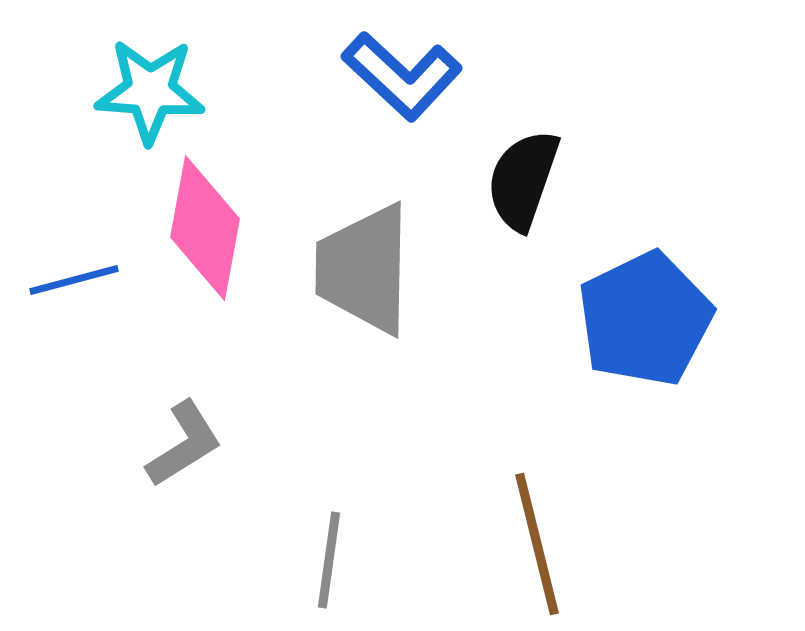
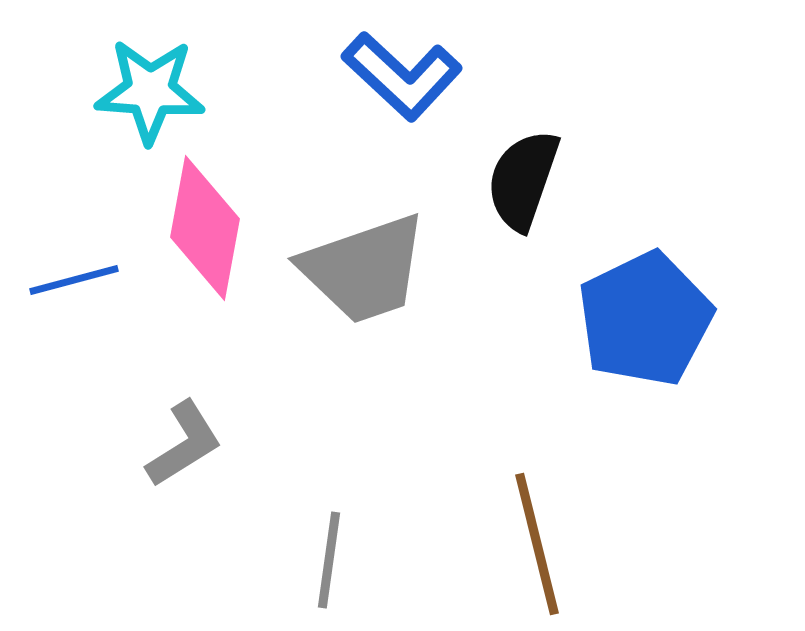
gray trapezoid: rotated 110 degrees counterclockwise
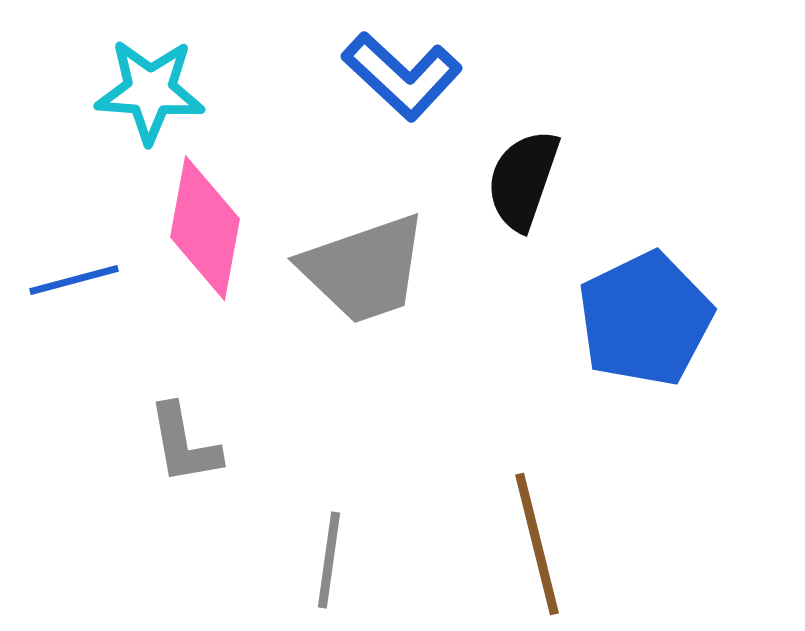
gray L-shape: rotated 112 degrees clockwise
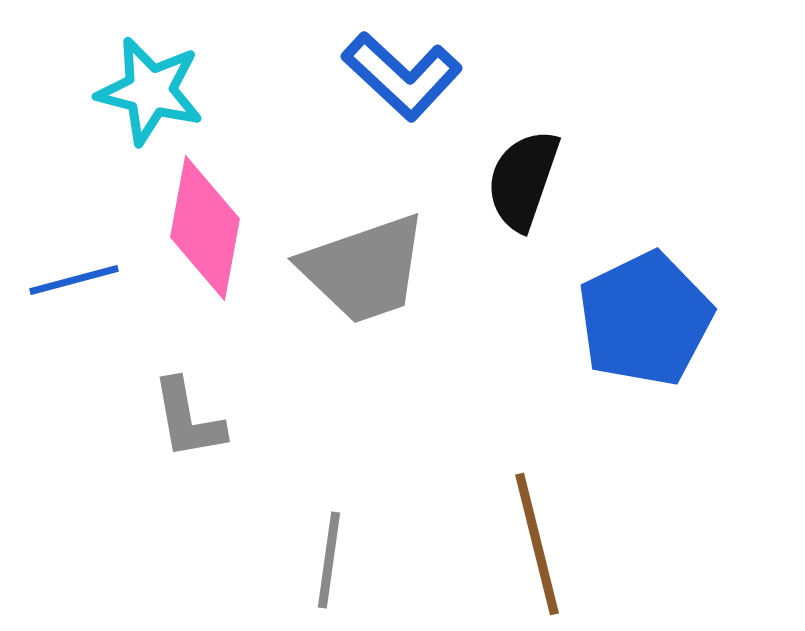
cyan star: rotated 10 degrees clockwise
gray L-shape: moved 4 px right, 25 px up
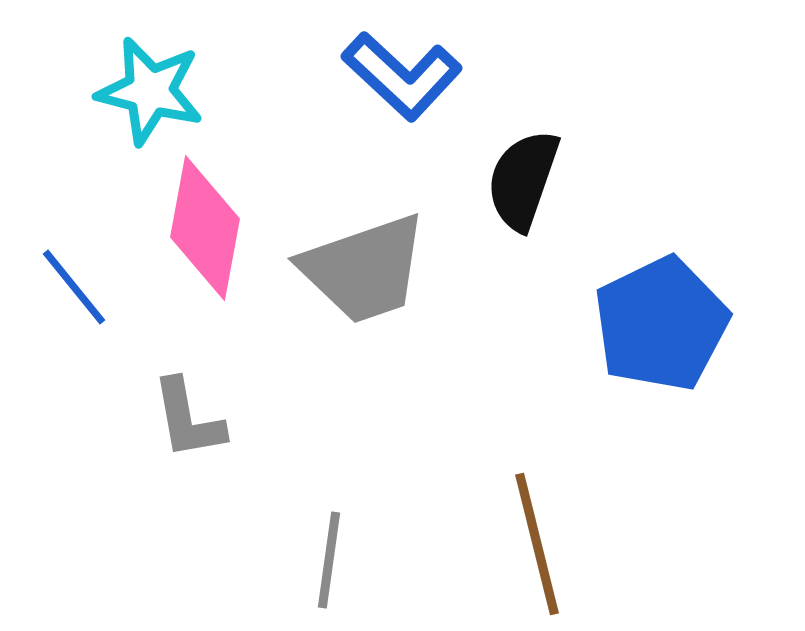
blue line: moved 7 px down; rotated 66 degrees clockwise
blue pentagon: moved 16 px right, 5 px down
